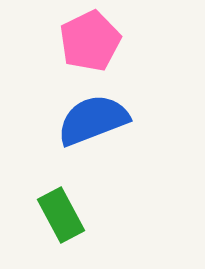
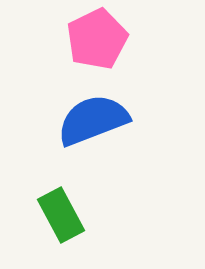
pink pentagon: moved 7 px right, 2 px up
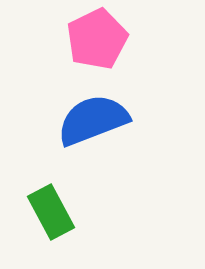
green rectangle: moved 10 px left, 3 px up
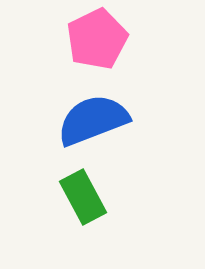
green rectangle: moved 32 px right, 15 px up
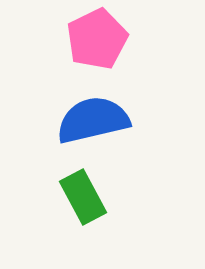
blue semicircle: rotated 8 degrees clockwise
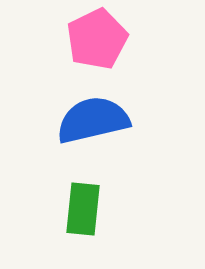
green rectangle: moved 12 px down; rotated 34 degrees clockwise
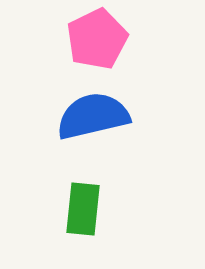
blue semicircle: moved 4 px up
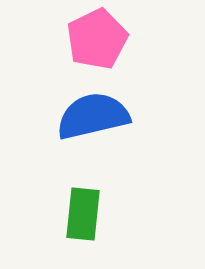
green rectangle: moved 5 px down
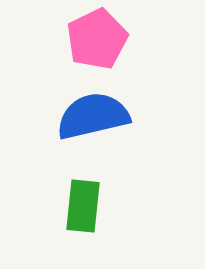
green rectangle: moved 8 px up
